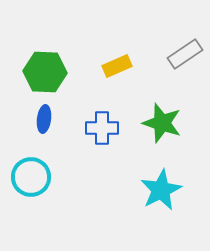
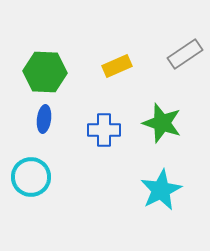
blue cross: moved 2 px right, 2 px down
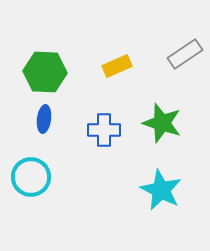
cyan star: rotated 18 degrees counterclockwise
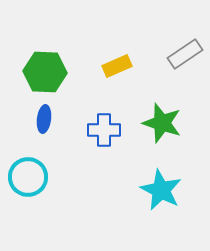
cyan circle: moved 3 px left
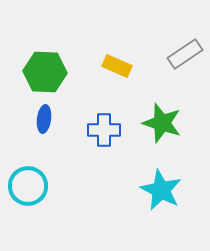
yellow rectangle: rotated 48 degrees clockwise
cyan circle: moved 9 px down
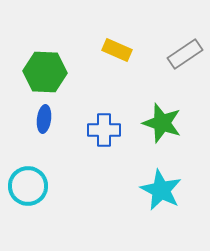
yellow rectangle: moved 16 px up
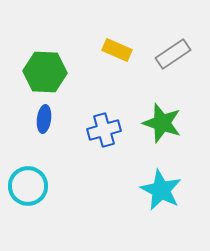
gray rectangle: moved 12 px left
blue cross: rotated 16 degrees counterclockwise
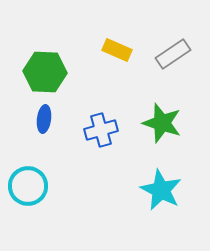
blue cross: moved 3 px left
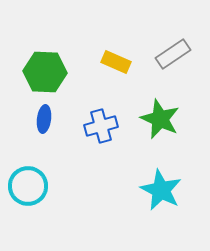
yellow rectangle: moved 1 px left, 12 px down
green star: moved 2 px left, 4 px up; rotated 6 degrees clockwise
blue cross: moved 4 px up
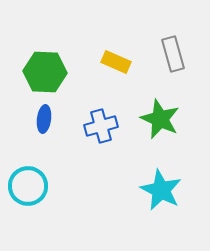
gray rectangle: rotated 72 degrees counterclockwise
